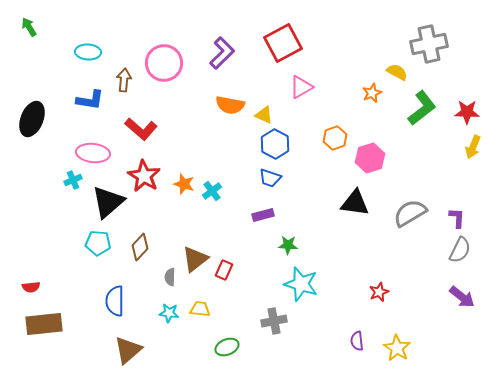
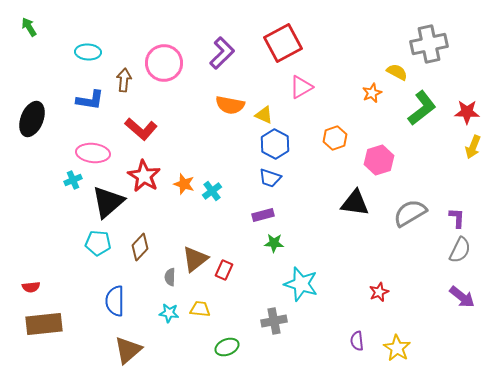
pink hexagon at (370, 158): moved 9 px right, 2 px down
green star at (288, 245): moved 14 px left, 2 px up
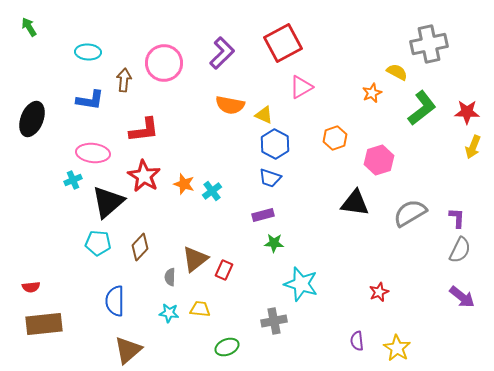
red L-shape at (141, 129): moved 3 px right, 1 px down; rotated 48 degrees counterclockwise
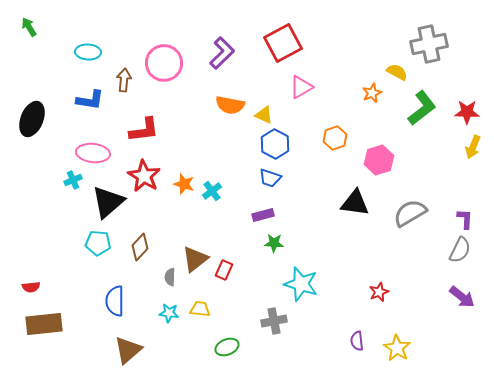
purple L-shape at (457, 218): moved 8 px right, 1 px down
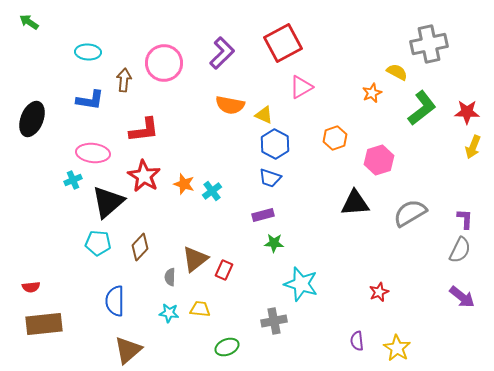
green arrow at (29, 27): moved 5 px up; rotated 24 degrees counterclockwise
black triangle at (355, 203): rotated 12 degrees counterclockwise
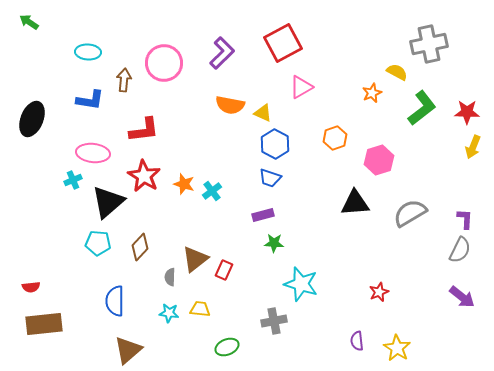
yellow triangle at (264, 115): moved 1 px left, 2 px up
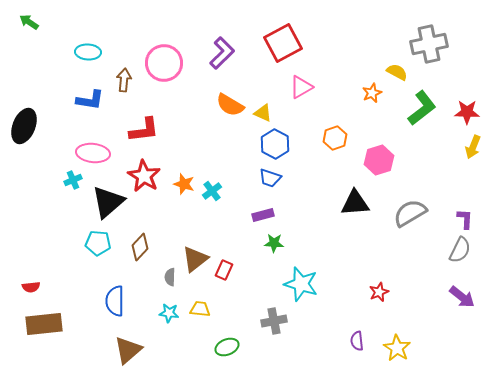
orange semicircle at (230, 105): rotated 20 degrees clockwise
black ellipse at (32, 119): moved 8 px left, 7 px down
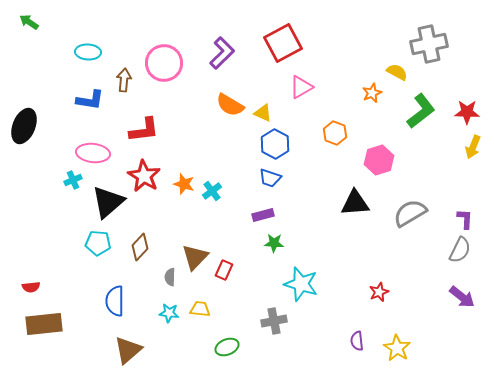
green L-shape at (422, 108): moved 1 px left, 3 px down
orange hexagon at (335, 138): moved 5 px up; rotated 20 degrees counterclockwise
brown triangle at (195, 259): moved 2 px up; rotated 8 degrees counterclockwise
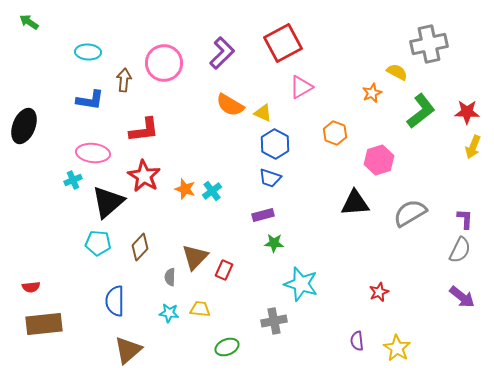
orange star at (184, 184): moved 1 px right, 5 px down
